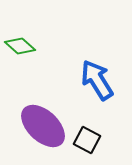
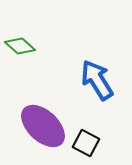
black square: moved 1 px left, 3 px down
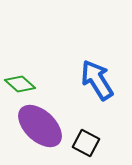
green diamond: moved 38 px down
purple ellipse: moved 3 px left
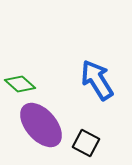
purple ellipse: moved 1 px right, 1 px up; rotated 6 degrees clockwise
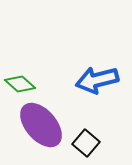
blue arrow: rotated 72 degrees counterclockwise
black square: rotated 12 degrees clockwise
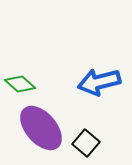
blue arrow: moved 2 px right, 2 px down
purple ellipse: moved 3 px down
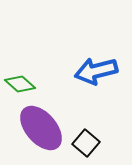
blue arrow: moved 3 px left, 11 px up
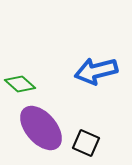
black square: rotated 16 degrees counterclockwise
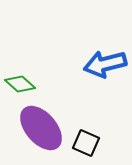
blue arrow: moved 9 px right, 7 px up
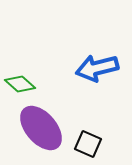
blue arrow: moved 8 px left, 4 px down
black square: moved 2 px right, 1 px down
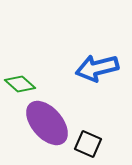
purple ellipse: moved 6 px right, 5 px up
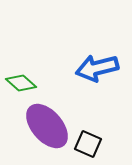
green diamond: moved 1 px right, 1 px up
purple ellipse: moved 3 px down
